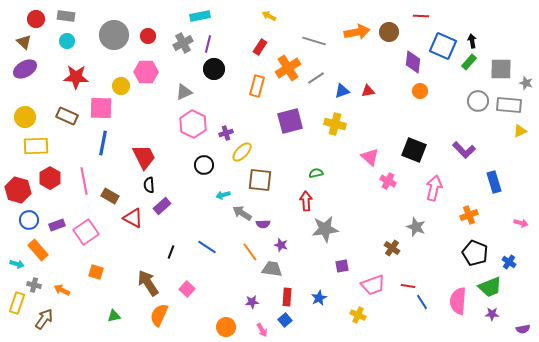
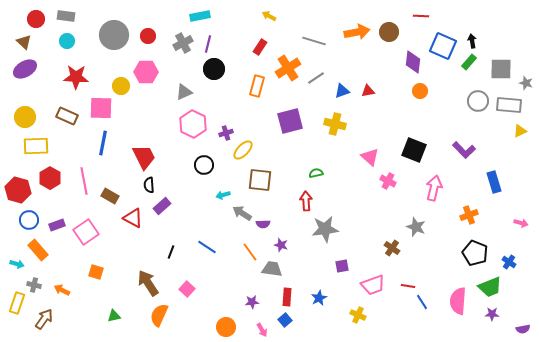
yellow ellipse at (242, 152): moved 1 px right, 2 px up
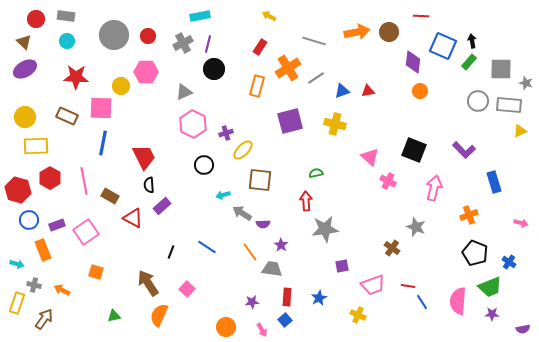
purple star at (281, 245): rotated 16 degrees clockwise
orange rectangle at (38, 250): moved 5 px right; rotated 20 degrees clockwise
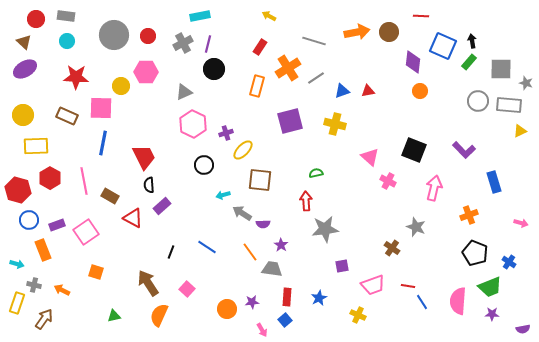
yellow circle at (25, 117): moved 2 px left, 2 px up
orange circle at (226, 327): moved 1 px right, 18 px up
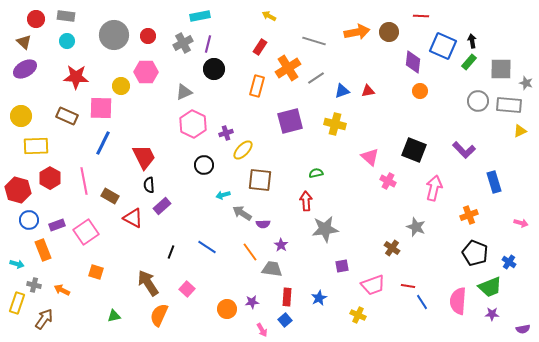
yellow circle at (23, 115): moved 2 px left, 1 px down
blue line at (103, 143): rotated 15 degrees clockwise
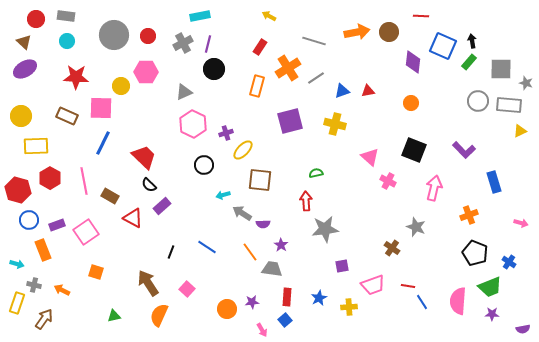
orange circle at (420, 91): moved 9 px left, 12 px down
red trapezoid at (144, 157): rotated 20 degrees counterclockwise
black semicircle at (149, 185): rotated 42 degrees counterclockwise
yellow cross at (358, 315): moved 9 px left, 8 px up; rotated 28 degrees counterclockwise
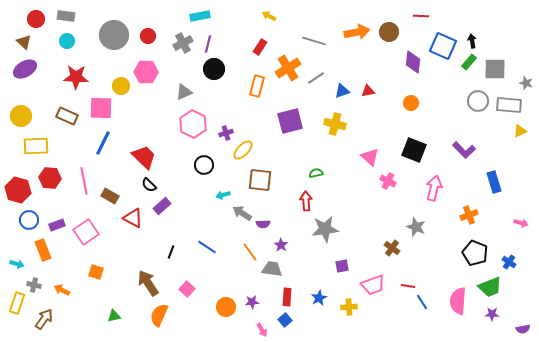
gray square at (501, 69): moved 6 px left
red hexagon at (50, 178): rotated 25 degrees counterclockwise
orange circle at (227, 309): moved 1 px left, 2 px up
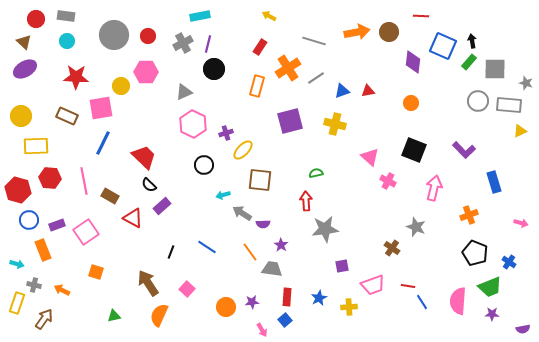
pink square at (101, 108): rotated 10 degrees counterclockwise
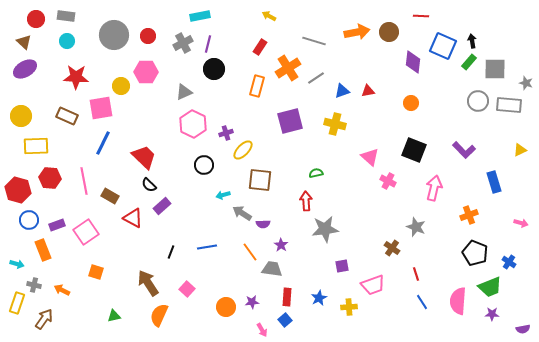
yellow triangle at (520, 131): moved 19 px down
blue line at (207, 247): rotated 42 degrees counterclockwise
red line at (408, 286): moved 8 px right, 12 px up; rotated 64 degrees clockwise
